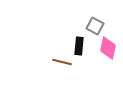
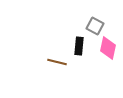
brown line: moved 5 px left
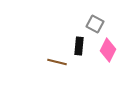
gray square: moved 2 px up
pink diamond: moved 2 px down; rotated 15 degrees clockwise
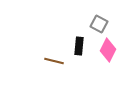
gray square: moved 4 px right
brown line: moved 3 px left, 1 px up
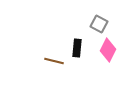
black rectangle: moved 2 px left, 2 px down
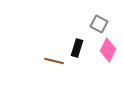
black rectangle: rotated 12 degrees clockwise
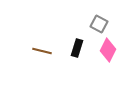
brown line: moved 12 px left, 10 px up
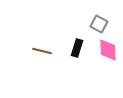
pink diamond: rotated 30 degrees counterclockwise
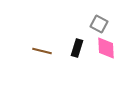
pink diamond: moved 2 px left, 2 px up
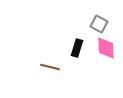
brown line: moved 8 px right, 16 px down
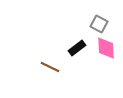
black rectangle: rotated 36 degrees clockwise
brown line: rotated 12 degrees clockwise
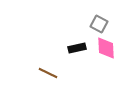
black rectangle: rotated 24 degrees clockwise
brown line: moved 2 px left, 6 px down
